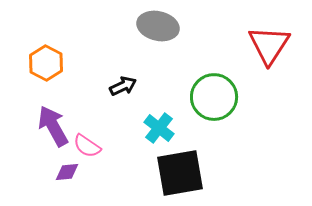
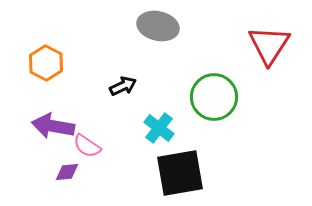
purple arrow: rotated 51 degrees counterclockwise
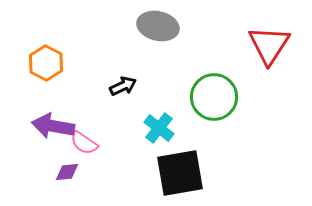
pink semicircle: moved 3 px left, 3 px up
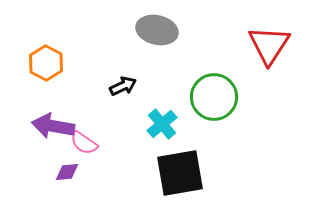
gray ellipse: moved 1 px left, 4 px down
cyan cross: moved 3 px right, 4 px up; rotated 12 degrees clockwise
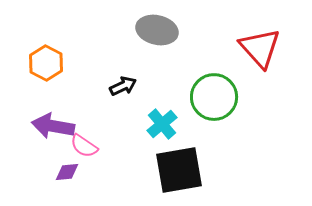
red triangle: moved 9 px left, 3 px down; rotated 15 degrees counterclockwise
pink semicircle: moved 3 px down
black square: moved 1 px left, 3 px up
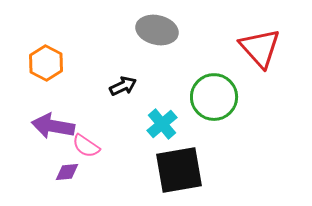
pink semicircle: moved 2 px right
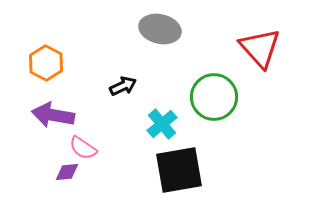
gray ellipse: moved 3 px right, 1 px up
purple arrow: moved 11 px up
pink semicircle: moved 3 px left, 2 px down
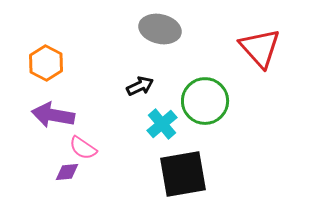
black arrow: moved 17 px right
green circle: moved 9 px left, 4 px down
black square: moved 4 px right, 4 px down
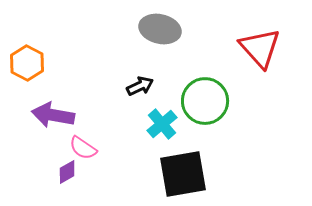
orange hexagon: moved 19 px left
purple diamond: rotated 25 degrees counterclockwise
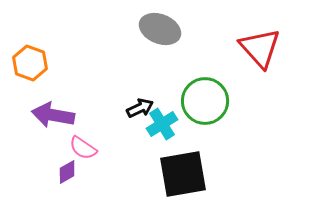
gray ellipse: rotated 9 degrees clockwise
orange hexagon: moved 3 px right; rotated 8 degrees counterclockwise
black arrow: moved 22 px down
cyan cross: rotated 8 degrees clockwise
